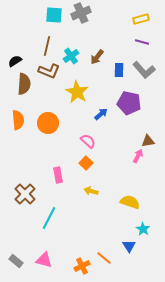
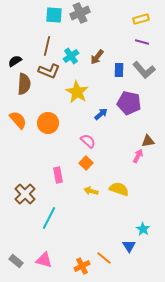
gray cross: moved 1 px left
orange semicircle: rotated 36 degrees counterclockwise
yellow semicircle: moved 11 px left, 13 px up
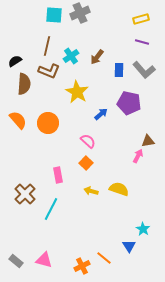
cyan line: moved 2 px right, 9 px up
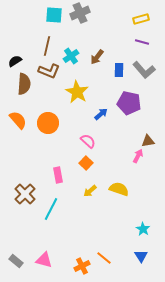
yellow arrow: moved 1 px left; rotated 56 degrees counterclockwise
blue triangle: moved 12 px right, 10 px down
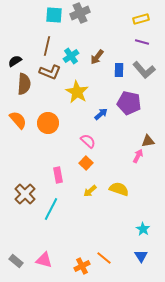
brown L-shape: moved 1 px right, 1 px down
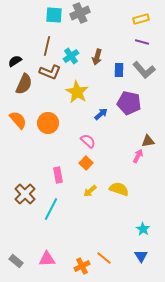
brown arrow: rotated 21 degrees counterclockwise
brown semicircle: rotated 20 degrees clockwise
pink triangle: moved 3 px right, 1 px up; rotated 18 degrees counterclockwise
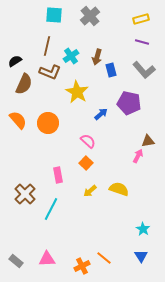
gray cross: moved 10 px right, 3 px down; rotated 18 degrees counterclockwise
blue rectangle: moved 8 px left; rotated 16 degrees counterclockwise
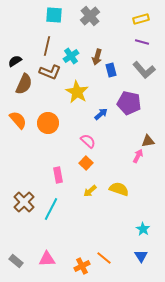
brown cross: moved 1 px left, 8 px down
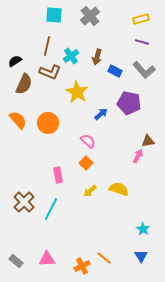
blue rectangle: moved 4 px right, 1 px down; rotated 48 degrees counterclockwise
